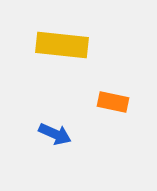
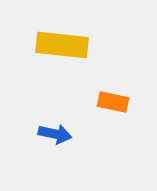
blue arrow: rotated 12 degrees counterclockwise
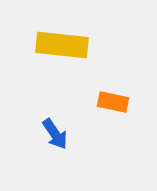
blue arrow: rotated 44 degrees clockwise
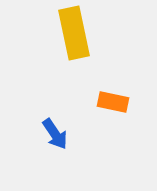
yellow rectangle: moved 12 px right, 12 px up; rotated 72 degrees clockwise
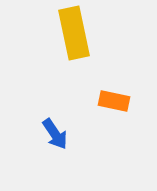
orange rectangle: moved 1 px right, 1 px up
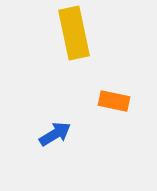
blue arrow: rotated 88 degrees counterclockwise
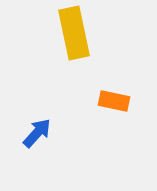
blue arrow: moved 18 px left, 1 px up; rotated 16 degrees counterclockwise
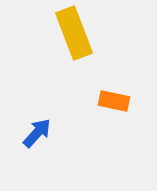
yellow rectangle: rotated 9 degrees counterclockwise
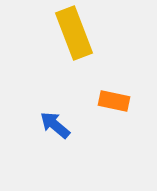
blue arrow: moved 18 px right, 8 px up; rotated 92 degrees counterclockwise
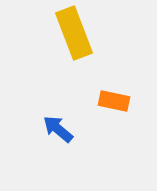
blue arrow: moved 3 px right, 4 px down
